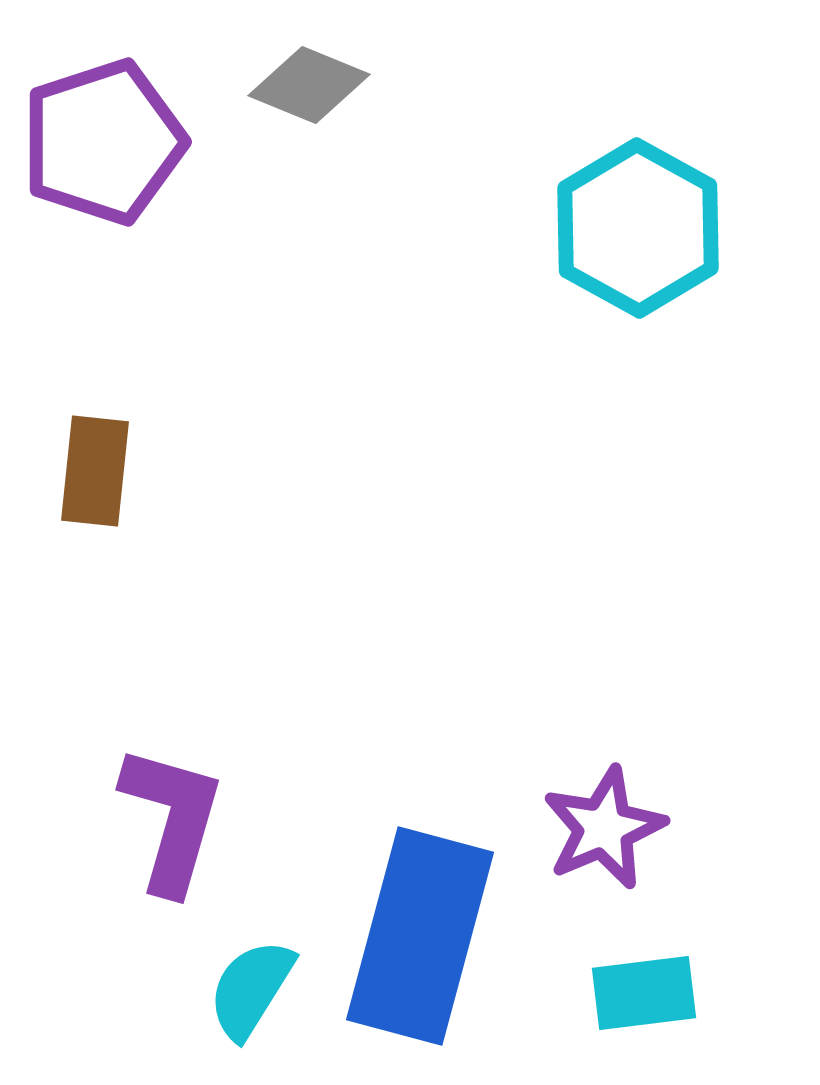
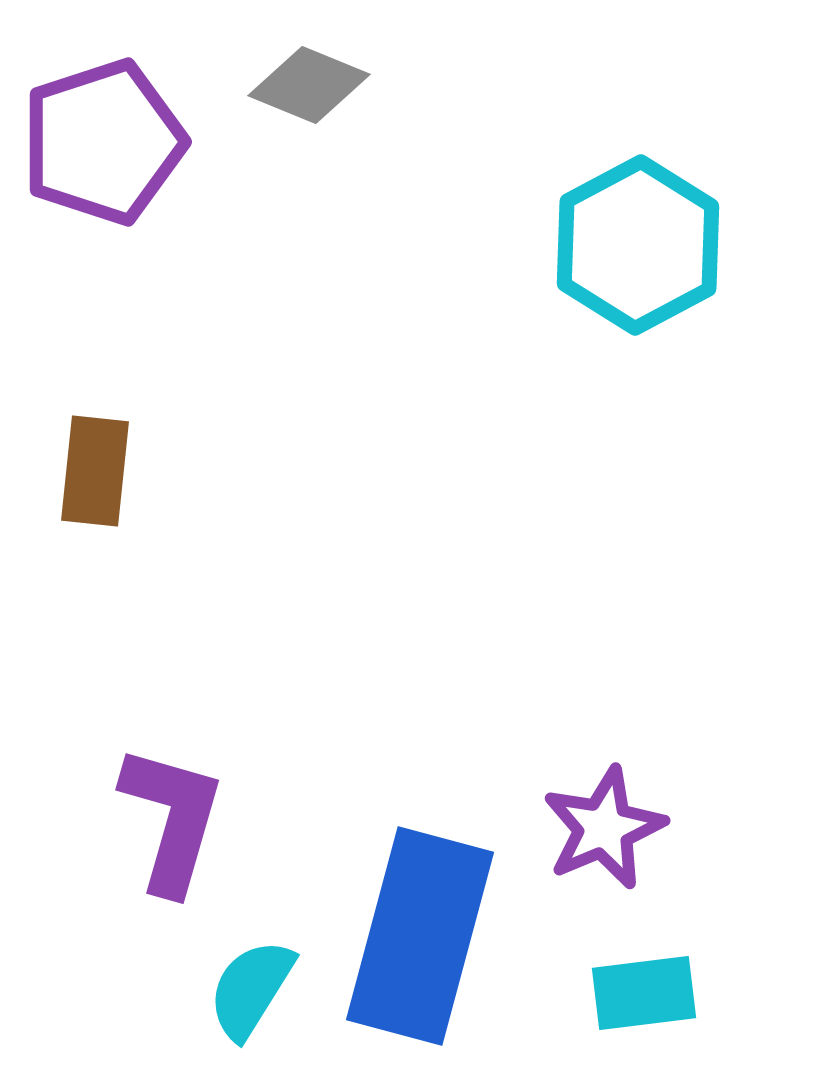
cyan hexagon: moved 17 px down; rotated 3 degrees clockwise
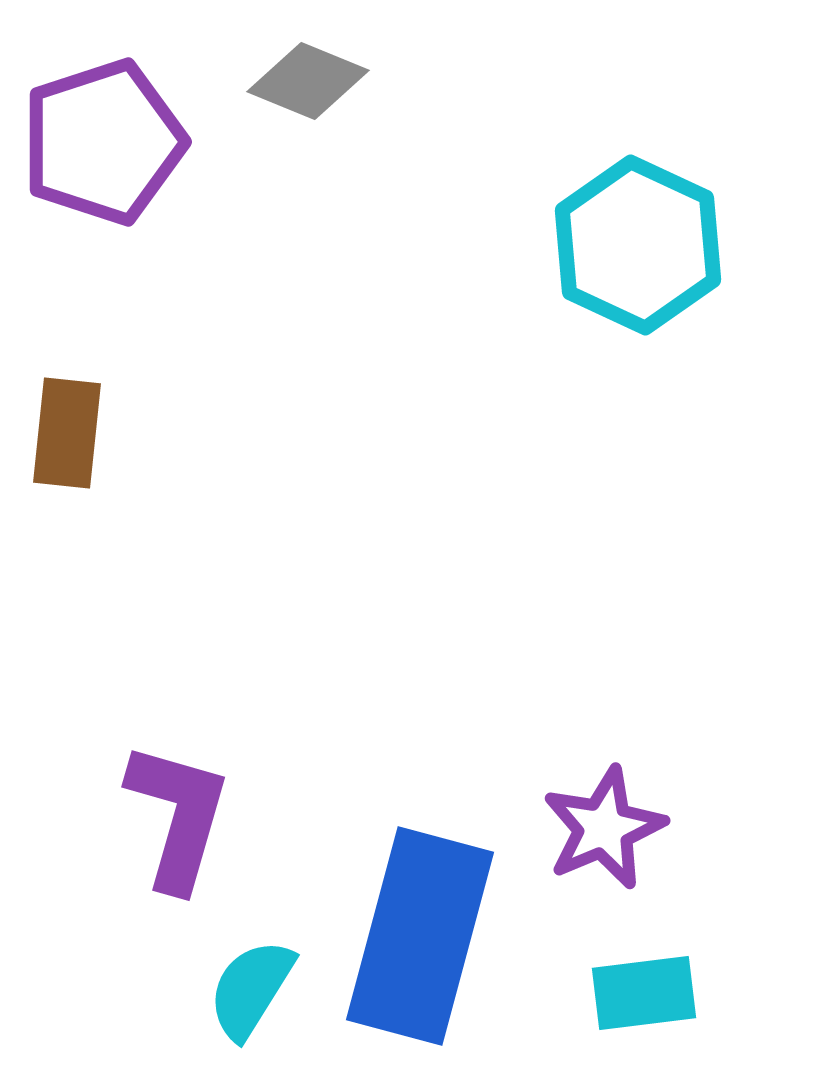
gray diamond: moved 1 px left, 4 px up
cyan hexagon: rotated 7 degrees counterclockwise
brown rectangle: moved 28 px left, 38 px up
purple L-shape: moved 6 px right, 3 px up
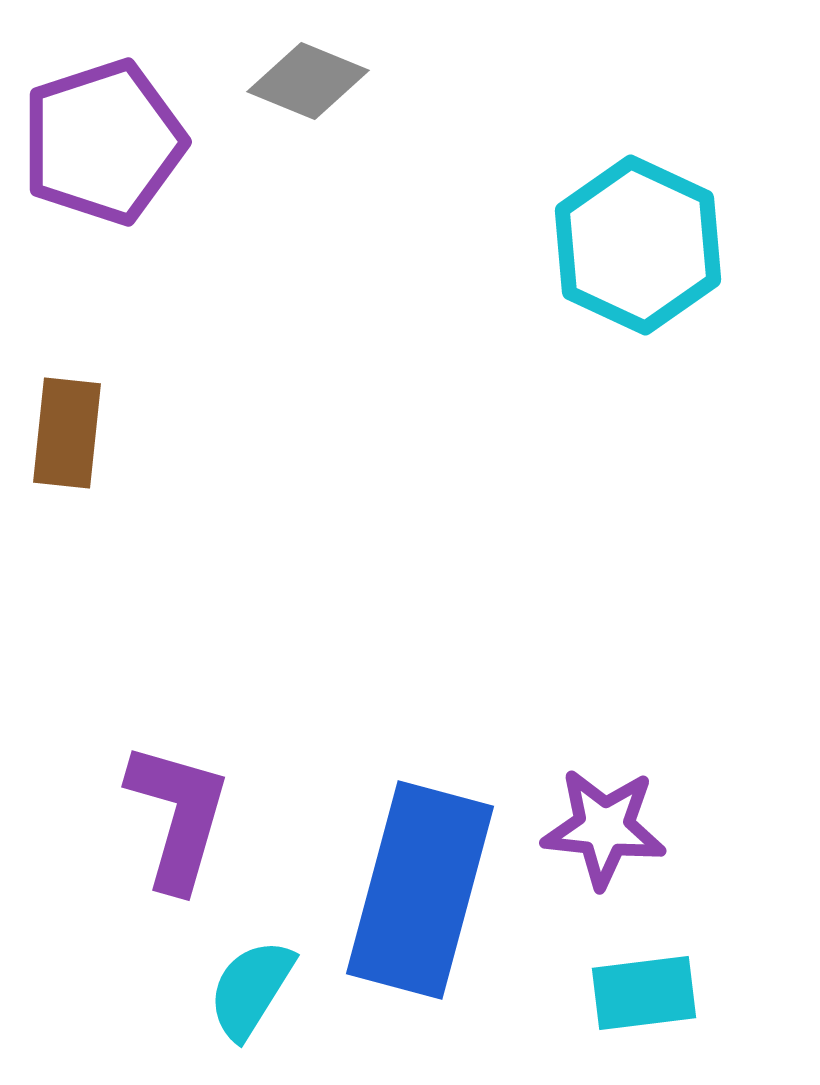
purple star: rotated 29 degrees clockwise
blue rectangle: moved 46 px up
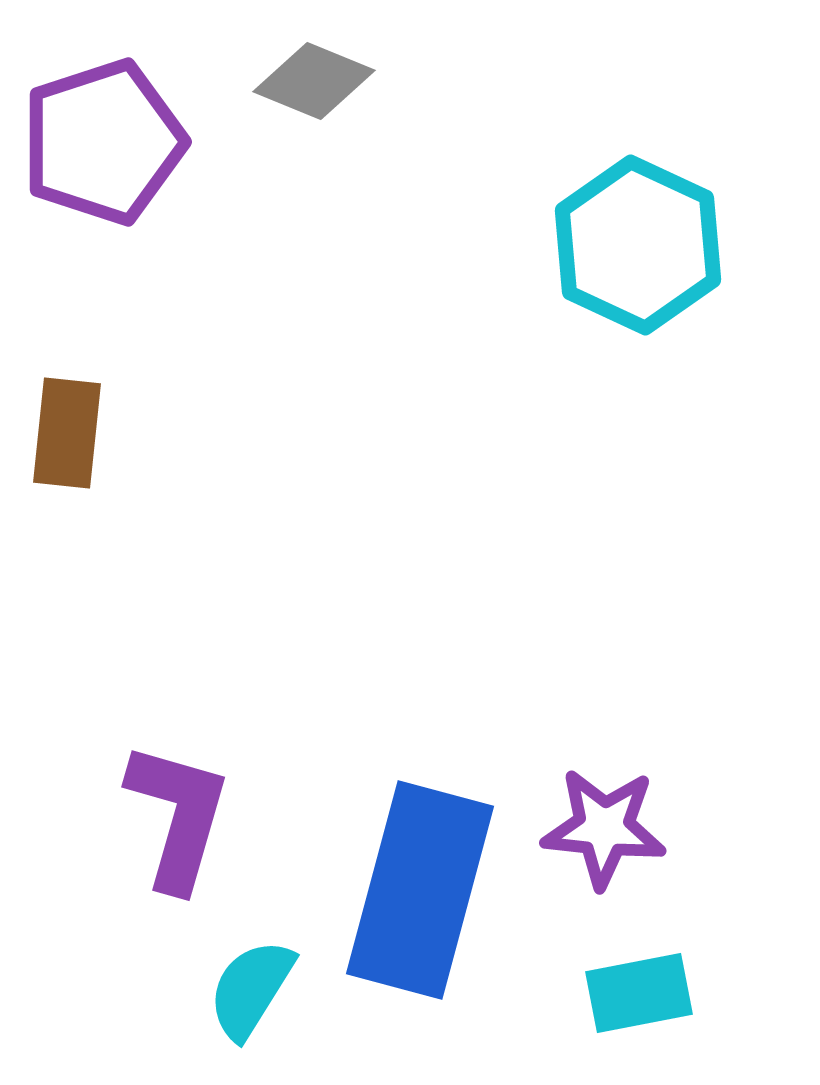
gray diamond: moved 6 px right
cyan rectangle: moved 5 px left; rotated 4 degrees counterclockwise
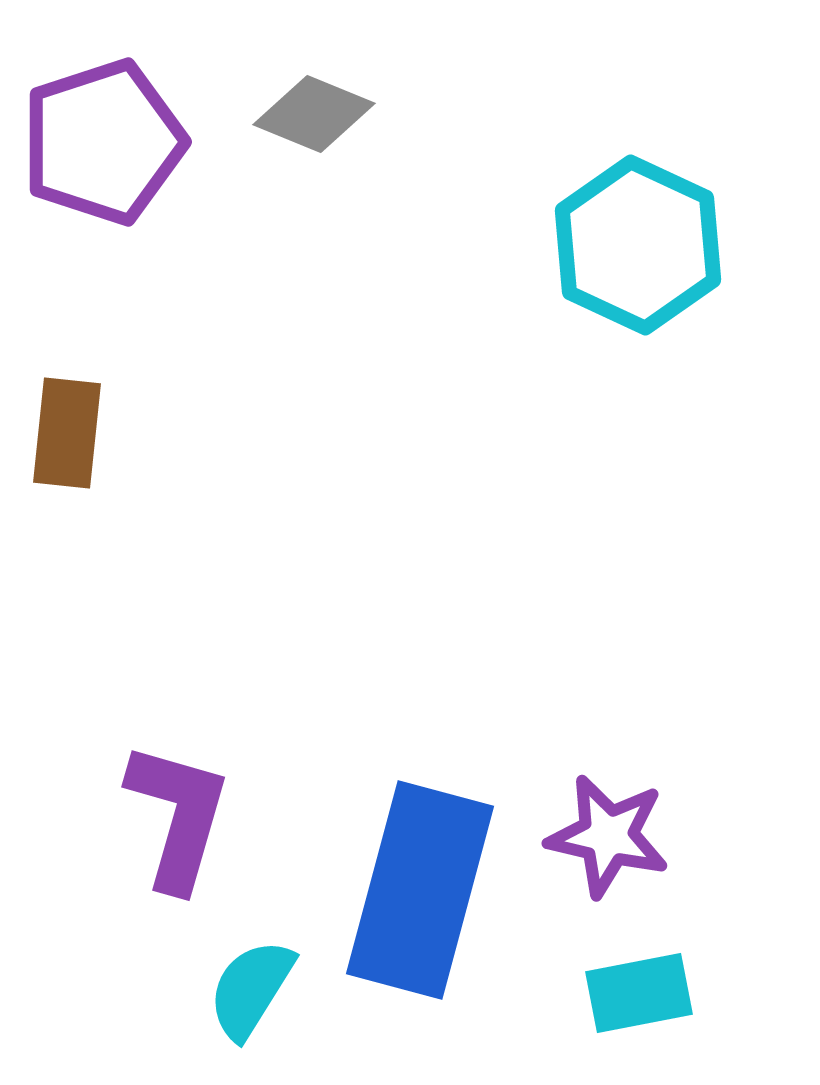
gray diamond: moved 33 px down
purple star: moved 4 px right, 8 px down; rotated 7 degrees clockwise
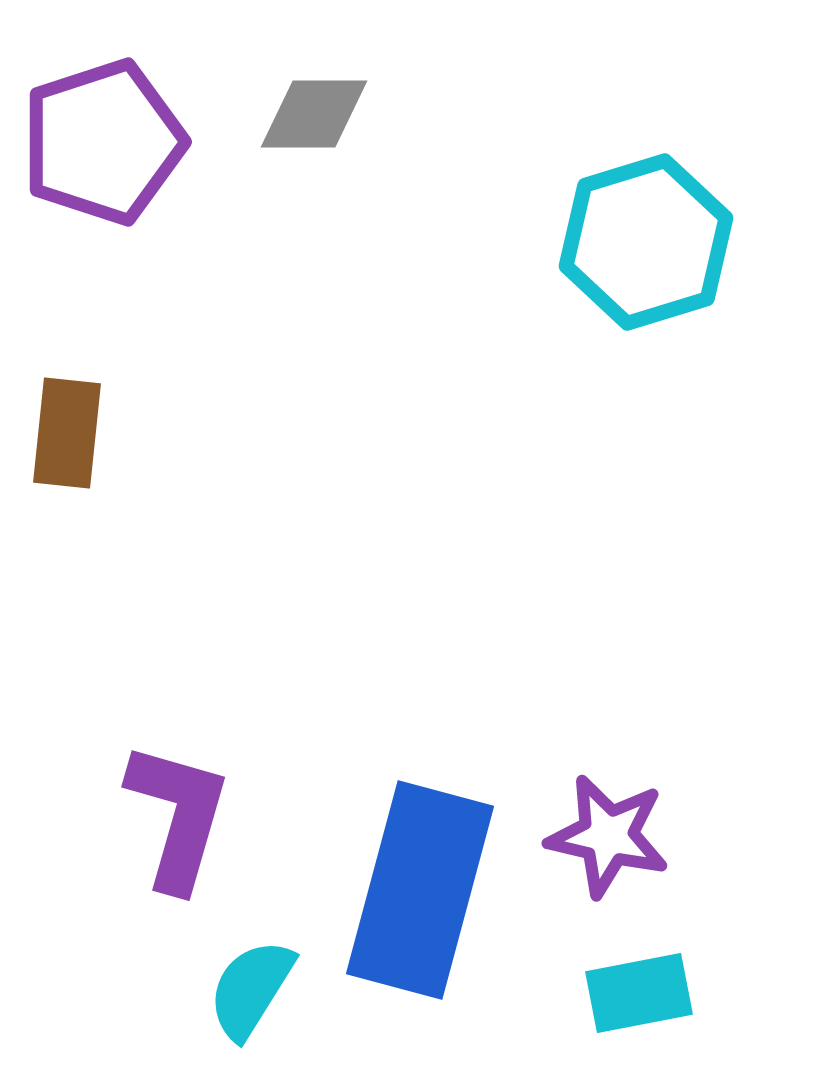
gray diamond: rotated 22 degrees counterclockwise
cyan hexagon: moved 8 px right, 3 px up; rotated 18 degrees clockwise
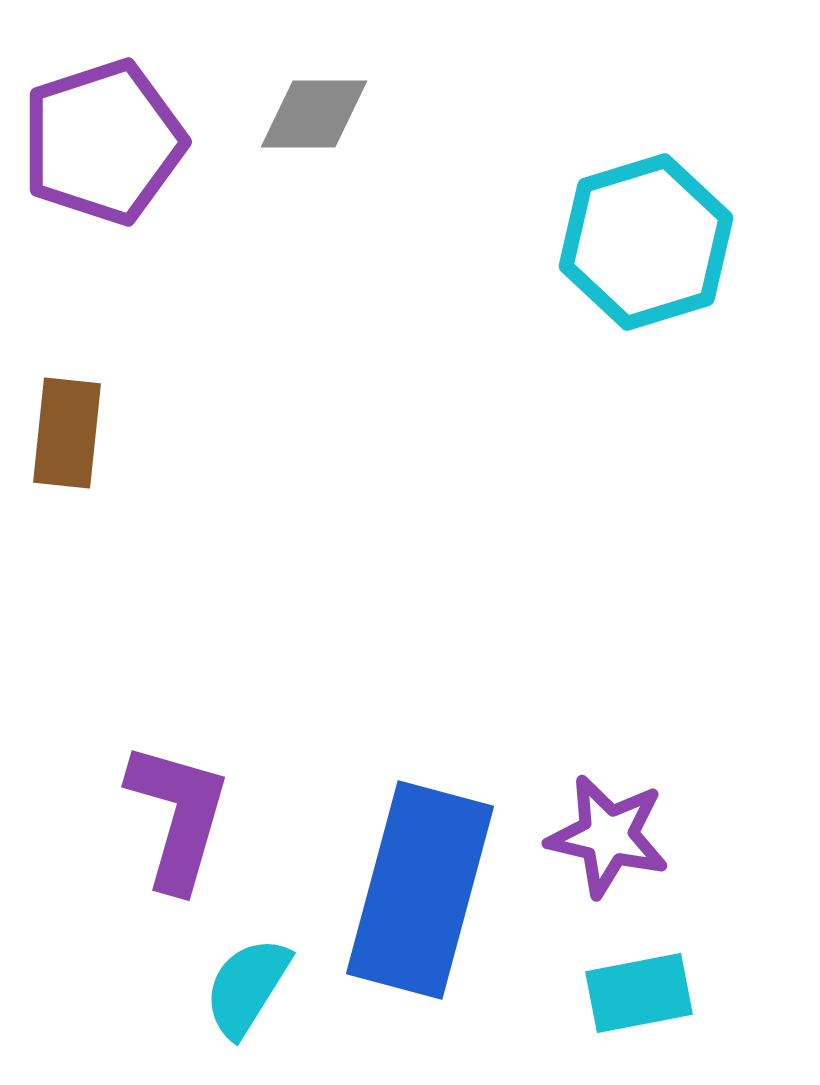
cyan semicircle: moved 4 px left, 2 px up
